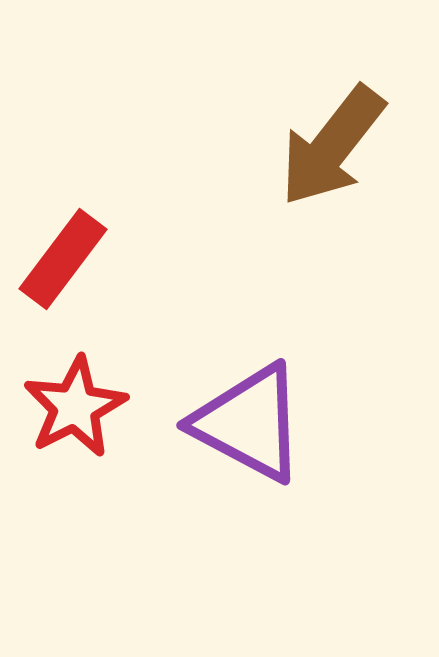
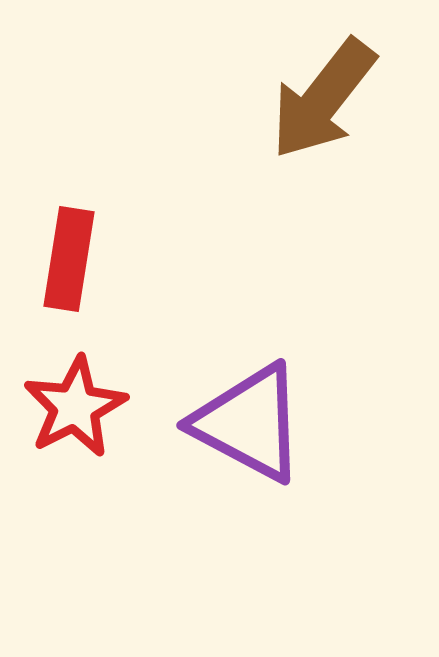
brown arrow: moved 9 px left, 47 px up
red rectangle: moved 6 px right; rotated 28 degrees counterclockwise
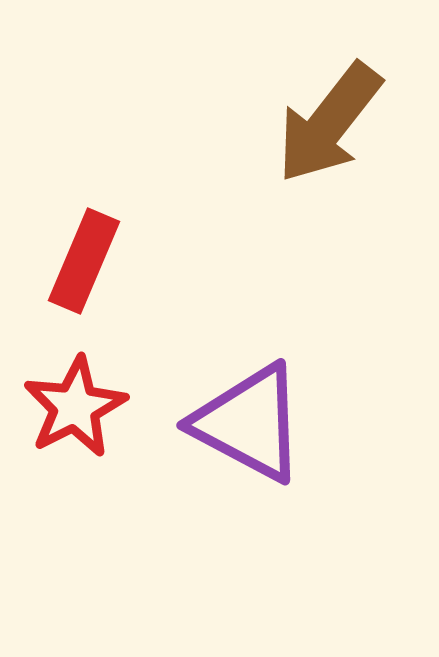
brown arrow: moved 6 px right, 24 px down
red rectangle: moved 15 px right, 2 px down; rotated 14 degrees clockwise
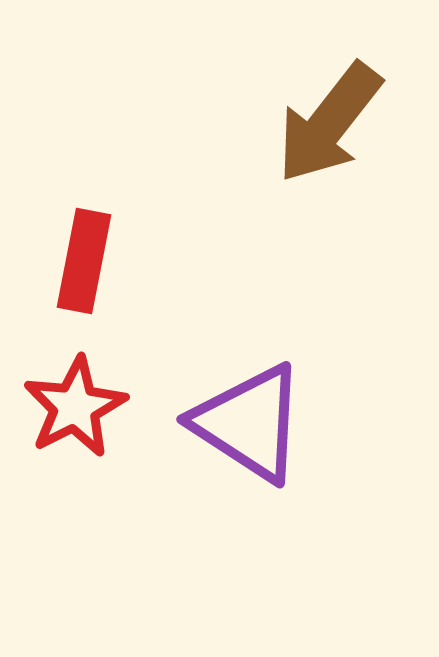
red rectangle: rotated 12 degrees counterclockwise
purple triangle: rotated 5 degrees clockwise
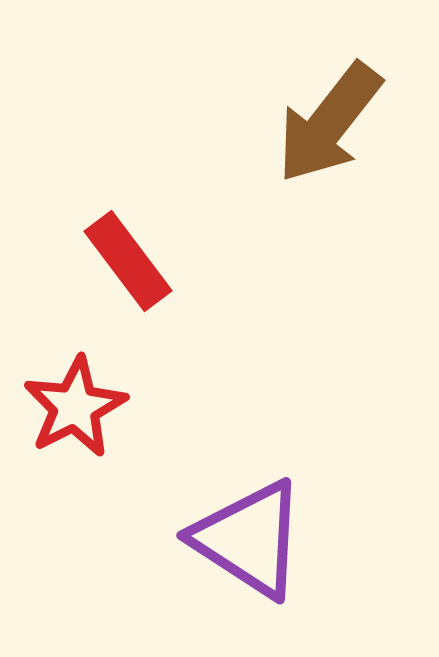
red rectangle: moved 44 px right; rotated 48 degrees counterclockwise
purple triangle: moved 116 px down
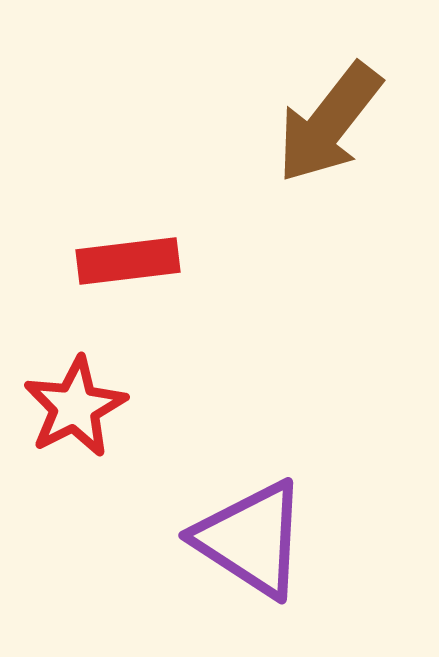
red rectangle: rotated 60 degrees counterclockwise
purple triangle: moved 2 px right
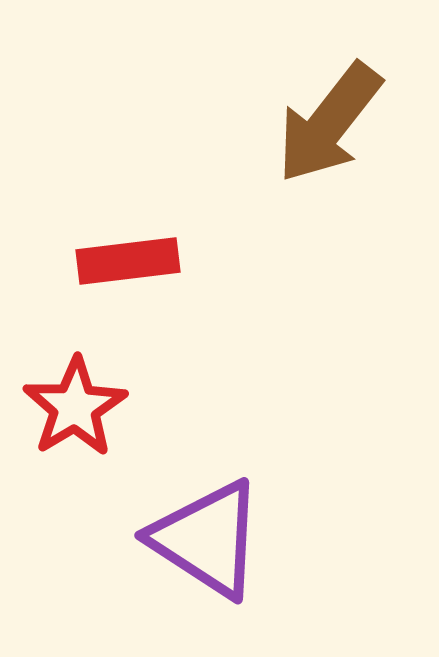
red star: rotated 4 degrees counterclockwise
purple triangle: moved 44 px left
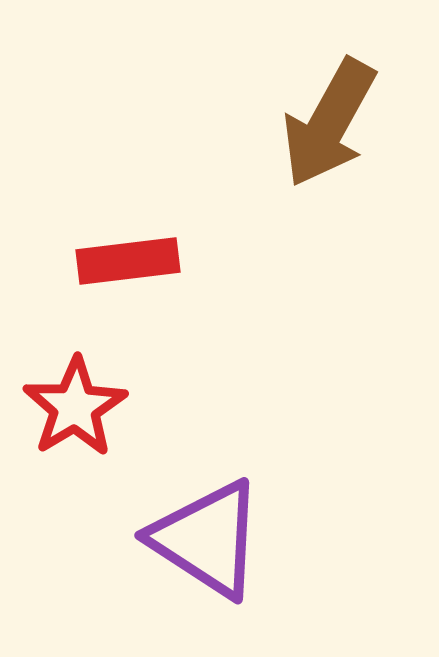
brown arrow: rotated 9 degrees counterclockwise
